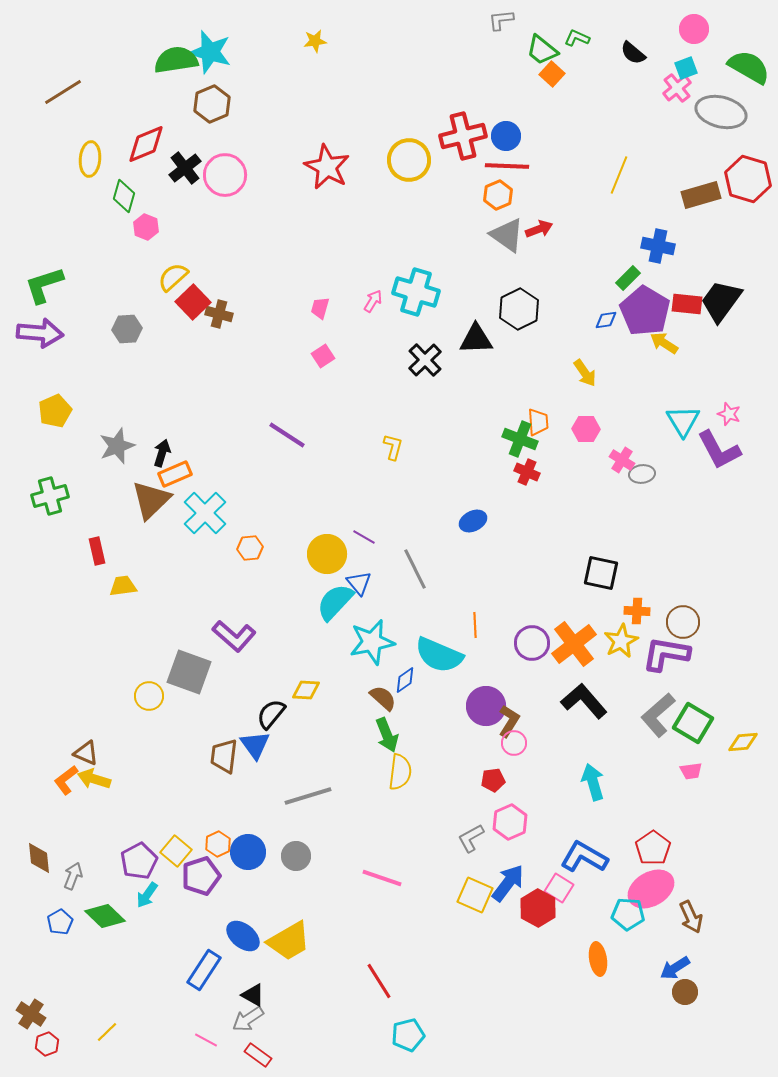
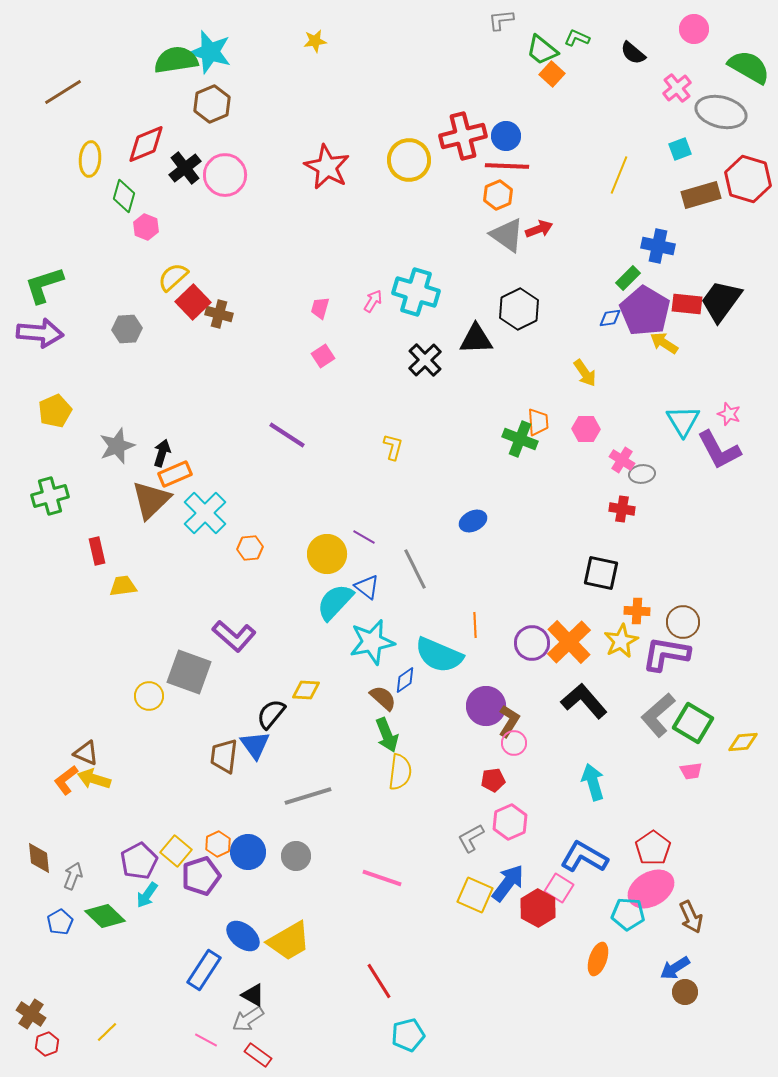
cyan square at (686, 68): moved 6 px left, 81 px down
blue diamond at (606, 320): moved 4 px right, 2 px up
red cross at (527, 472): moved 95 px right, 37 px down; rotated 15 degrees counterclockwise
blue triangle at (359, 583): moved 8 px right, 4 px down; rotated 12 degrees counterclockwise
orange cross at (574, 644): moved 5 px left, 2 px up; rotated 6 degrees counterclockwise
orange ellipse at (598, 959): rotated 28 degrees clockwise
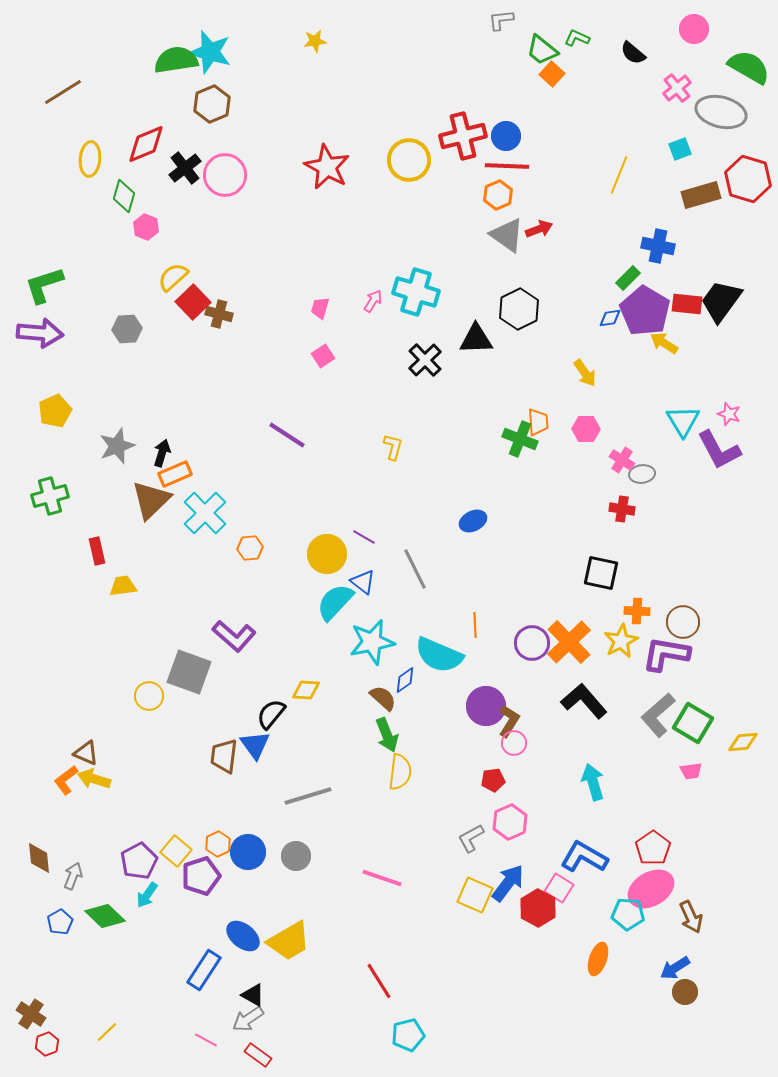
blue triangle at (367, 587): moved 4 px left, 5 px up
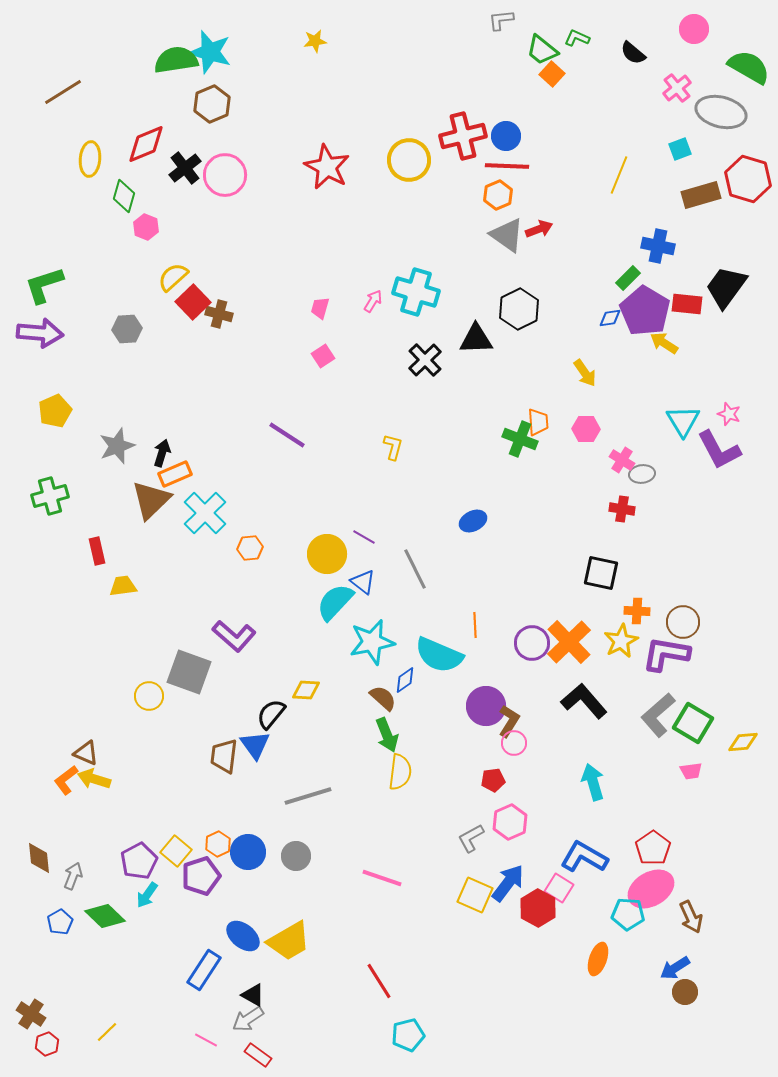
black trapezoid at (721, 301): moved 5 px right, 14 px up
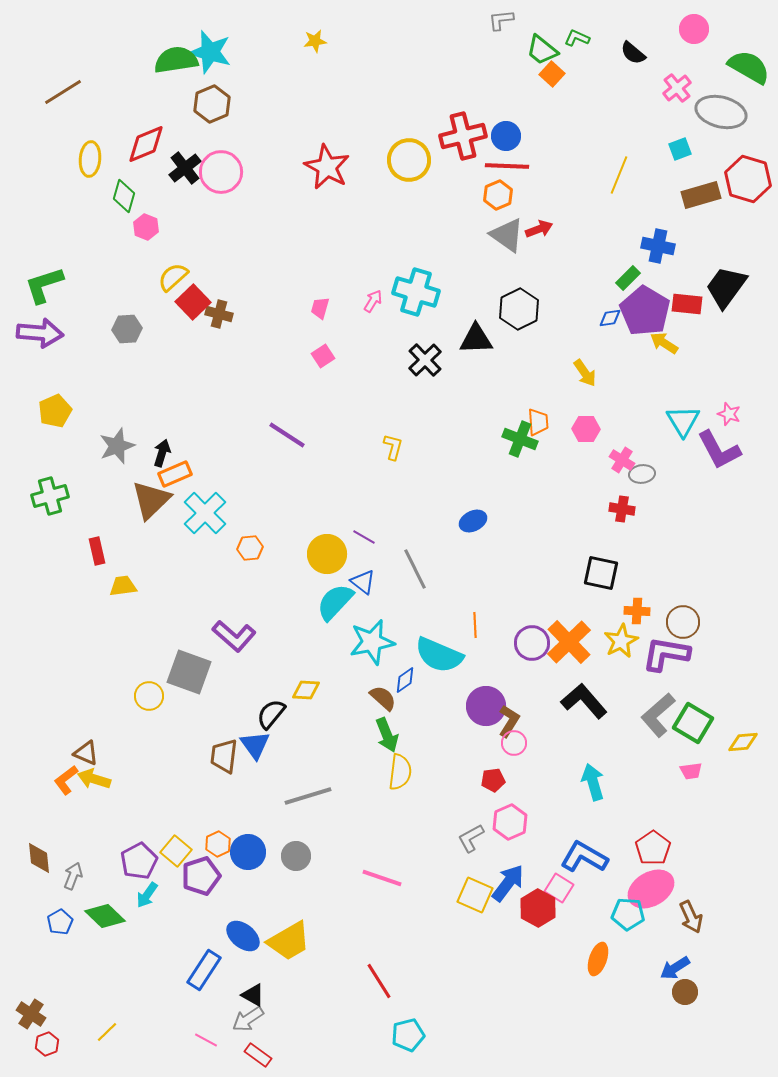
pink circle at (225, 175): moved 4 px left, 3 px up
